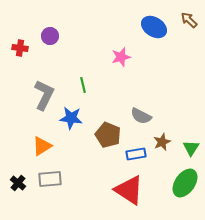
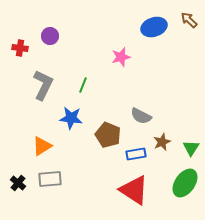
blue ellipse: rotated 50 degrees counterclockwise
green line: rotated 35 degrees clockwise
gray L-shape: moved 1 px left, 10 px up
red triangle: moved 5 px right
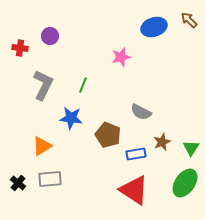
gray semicircle: moved 4 px up
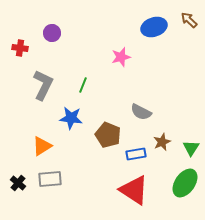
purple circle: moved 2 px right, 3 px up
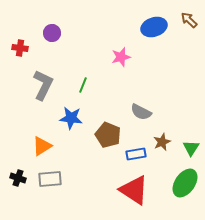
black cross: moved 5 px up; rotated 21 degrees counterclockwise
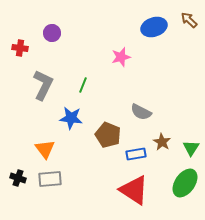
brown star: rotated 18 degrees counterclockwise
orange triangle: moved 3 px right, 3 px down; rotated 35 degrees counterclockwise
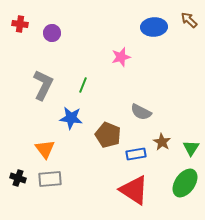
blue ellipse: rotated 15 degrees clockwise
red cross: moved 24 px up
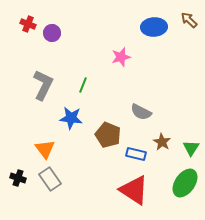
red cross: moved 8 px right; rotated 14 degrees clockwise
blue rectangle: rotated 24 degrees clockwise
gray rectangle: rotated 60 degrees clockwise
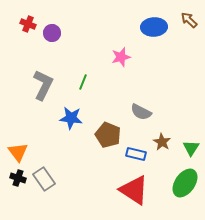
green line: moved 3 px up
orange triangle: moved 27 px left, 3 px down
gray rectangle: moved 6 px left
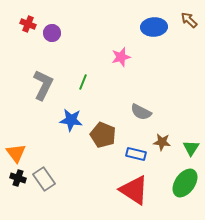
blue star: moved 2 px down
brown pentagon: moved 5 px left
brown star: rotated 24 degrees counterclockwise
orange triangle: moved 2 px left, 1 px down
